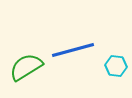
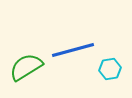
cyan hexagon: moved 6 px left, 3 px down; rotated 15 degrees counterclockwise
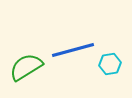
cyan hexagon: moved 5 px up
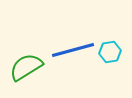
cyan hexagon: moved 12 px up
